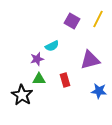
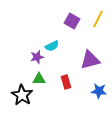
purple star: moved 2 px up
red rectangle: moved 1 px right, 2 px down
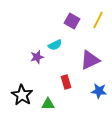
yellow line: moved 1 px down
cyan semicircle: moved 3 px right, 1 px up
purple triangle: rotated 10 degrees counterclockwise
green triangle: moved 9 px right, 25 px down
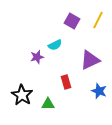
blue star: rotated 14 degrees clockwise
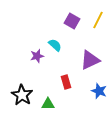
cyan semicircle: rotated 112 degrees counterclockwise
purple star: moved 1 px up
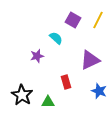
purple square: moved 1 px right, 1 px up
cyan semicircle: moved 1 px right, 7 px up
green triangle: moved 2 px up
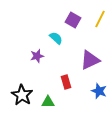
yellow line: moved 2 px right, 1 px up
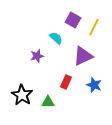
yellow line: moved 6 px left, 8 px down
purple triangle: moved 7 px left, 4 px up
red rectangle: rotated 40 degrees clockwise
blue star: moved 5 px left, 6 px up
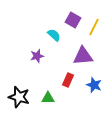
cyan semicircle: moved 2 px left, 3 px up
purple triangle: rotated 20 degrees clockwise
red rectangle: moved 2 px right, 2 px up
black star: moved 3 px left, 2 px down; rotated 15 degrees counterclockwise
green triangle: moved 4 px up
